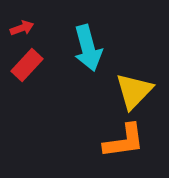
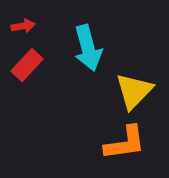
red arrow: moved 1 px right, 2 px up; rotated 10 degrees clockwise
orange L-shape: moved 1 px right, 2 px down
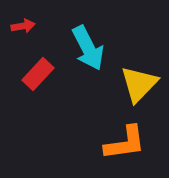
cyan arrow: rotated 12 degrees counterclockwise
red rectangle: moved 11 px right, 9 px down
yellow triangle: moved 5 px right, 7 px up
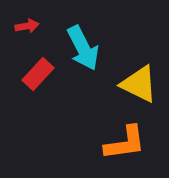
red arrow: moved 4 px right
cyan arrow: moved 5 px left
yellow triangle: rotated 48 degrees counterclockwise
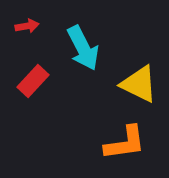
red rectangle: moved 5 px left, 7 px down
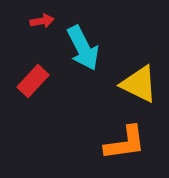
red arrow: moved 15 px right, 5 px up
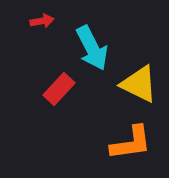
cyan arrow: moved 9 px right
red rectangle: moved 26 px right, 8 px down
orange L-shape: moved 6 px right
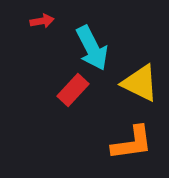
yellow triangle: moved 1 px right, 1 px up
red rectangle: moved 14 px right, 1 px down
orange L-shape: moved 1 px right
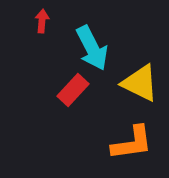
red arrow: rotated 75 degrees counterclockwise
